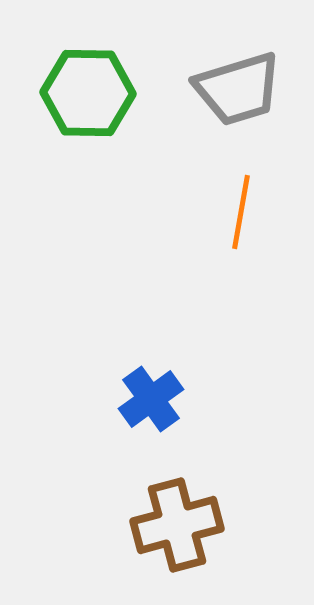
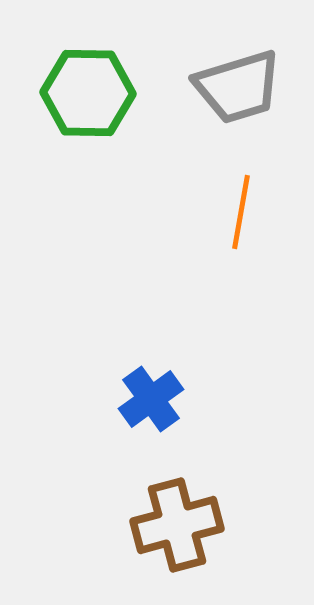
gray trapezoid: moved 2 px up
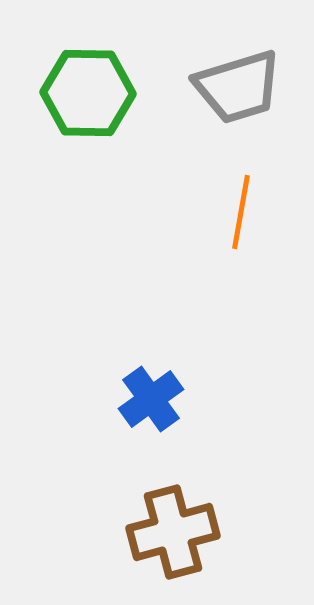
brown cross: moved 4 px left, 7 px down
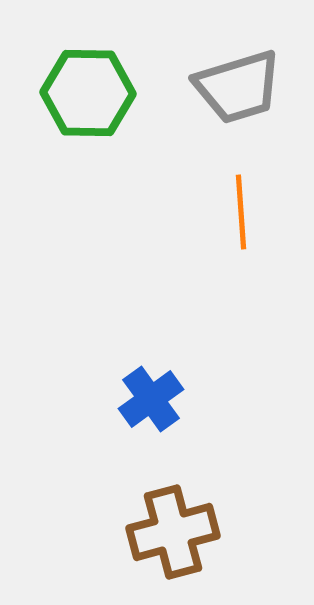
orange line: rotated 14 degrees counterclockwise
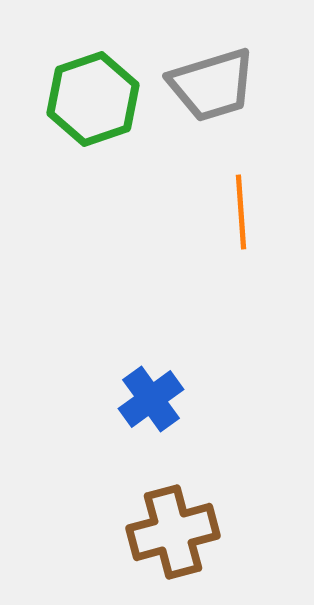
gray trapezoid: moved 26 px left, 2 px up
green hexagon: moved 5 px right, 6 px down; rotated 20 degrees counterclockwise
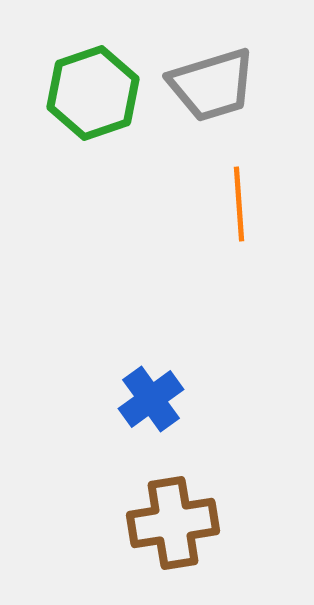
green hexagon: moved 6 px up
orange line: moved 2 px left, 8 px up
brown cross: moved 9 px up; rotated 6 degrees clockwise
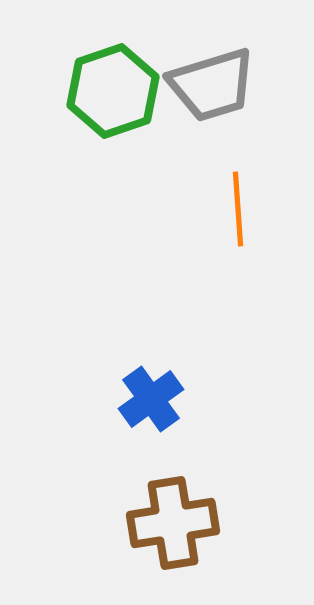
green hexagon: moved 20 px right, 2 px up
orange line: moved 1 px left, 5 px down
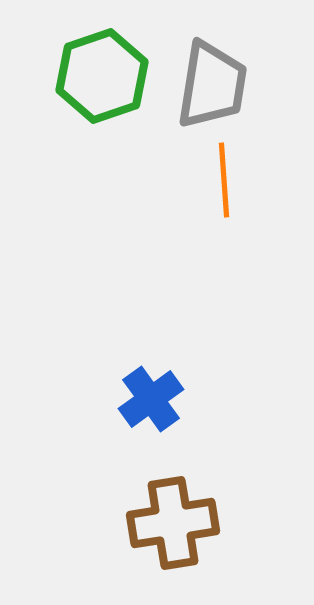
gray trapezoid: rotated 64 degrees counterclockwise
green hexagon: moved 11 px left, 15 px up
orange line: moved 14 px left, 29 px up
